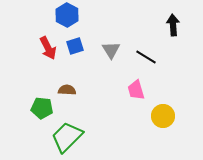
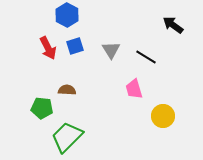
black arrow: rotated 50 degrees counterclockwise
pink trapezoid: moved 2 px left, 1 px up
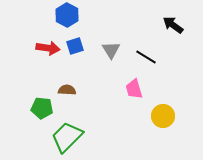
red arrow: rotated 55 degrees counterclockwise
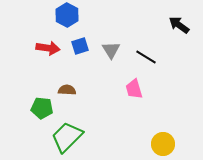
black arrow: moved 6 px right
blue square: moved 5 px right
yellow circle: moved 28 px down
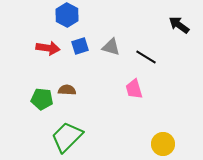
gray triangle: moved 3 px up; rotated 42 degrees counterclockwise
green pentagon: moved 9 px up
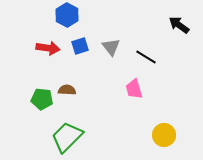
gray triangle: rotated 36 degrees clockwise
yellow circle: moved 1 px right, 9 px up
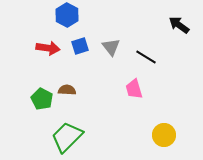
green pentagon: rotated 20 degrees clockwise
